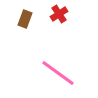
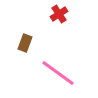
brown rectangle: moved 24 px down
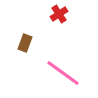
pink line: moved 5 px right
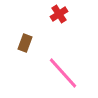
pink line: rotated 12 degrees clockwise
